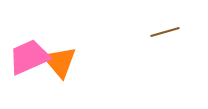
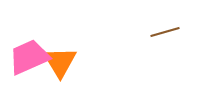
orange triangle: rotated 9 degrees clockwise
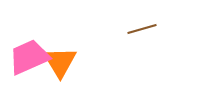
brown line: moved 23 px left, 3 px up
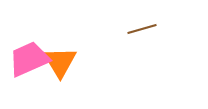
pink trapezoid: moved 2 px down
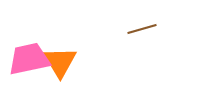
pink trapezoid: rotated 12 degrees clockwise
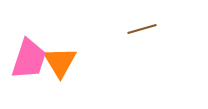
pink trapezoid: rotated 120 degrees clockwise
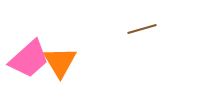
pink trapezoid: rotated 30 degrees clockwise
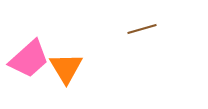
orange triangle: moved 6 px right, 6 px down
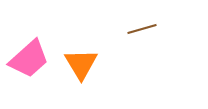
orange triangle: moved 15 px right, 4 px up
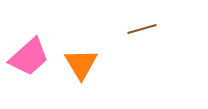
pink trapezoid: moved 2 px up
